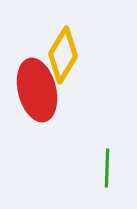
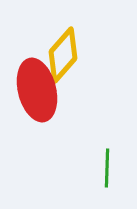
yellow diamond: rotated 10 degrees clockwise
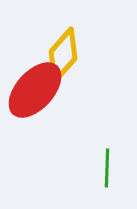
red ellipse: moved 2 px left; rotated 56 degrees clockwise
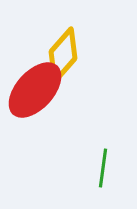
green line: moved 4 px left; rotated 6 degrees clockwise
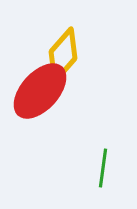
red ellipse: moved 5 px right, 1 px down
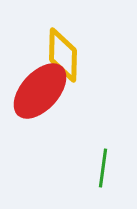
yellow diamond: rotated 40 degrees counterclockwise
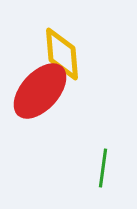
yellow diamond: moved 1 px left, 1 px up; rotated 6 degrees counterclockwise
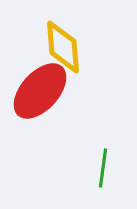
yellow diamond: moved 1 px right, 7 px up
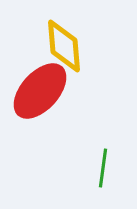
yellow diamond: moved 1 px right, 1 px up
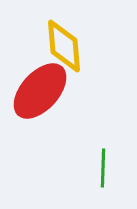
green line: rotated 6 degrees counterclockwise
